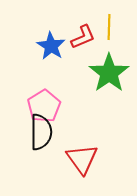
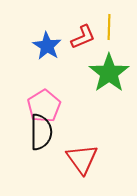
blue star: moved 4 px left
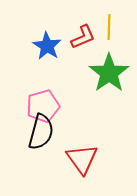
pink pentagon: moved 1 px left; rotated 16 degrees clockwise
black semicircle: rotated 15 degrees clockwise
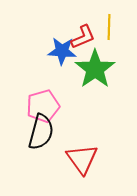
blue star: moved 15 px right, 5 px down; rotated 28 degrees counterclockwise
green star: moved 14 px left, 4 px up
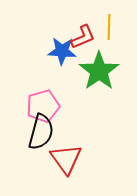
green star: moved 4 px right, 2 px down
red triangle: moved 16 px left
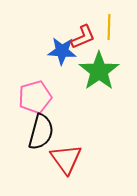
pink pentagon: moved 8 px left, 9 px up
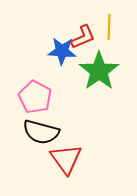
pink pentagon: rotated 28 degrees counterclockwise
black semicircle: rotated 90 degrees clockwise
